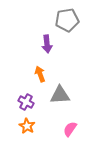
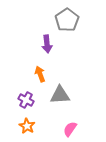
gray pentagon: rotated 25 degrees counterclockwise
purple cross: moved 2 px up
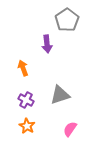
orange arrow: moved 17 px left, 6 px up
gray triangle: rotated 15 degrees counterclockwise
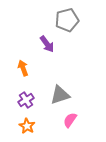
gray pentagon: rotated 20 degrees clockwise
purple arrow: rotated 30 degrees counterclockwise
purple cross: rotated 28 degrees clockwise
pink semicircle: moved 9 px up
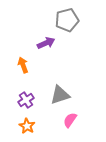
purple arrow: moved 1 px left, 1 px up; rotated 78 degrees counterclockwise
orange arrow: moved 3 px up
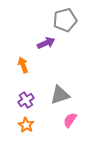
gray pentagon: moved 2 px left
orange star: moved 1 px left, 1 px up
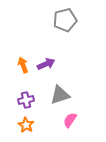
purple arrow: moved 21 px down
purple cross: rotated 21 degrees clockwise
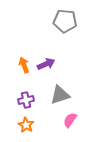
gray pentagon: moved 1 px down; rotated 20 degrees clockwise
orange arrow: moved 1 px right
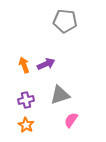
pink semicircle: moved 1 px right
